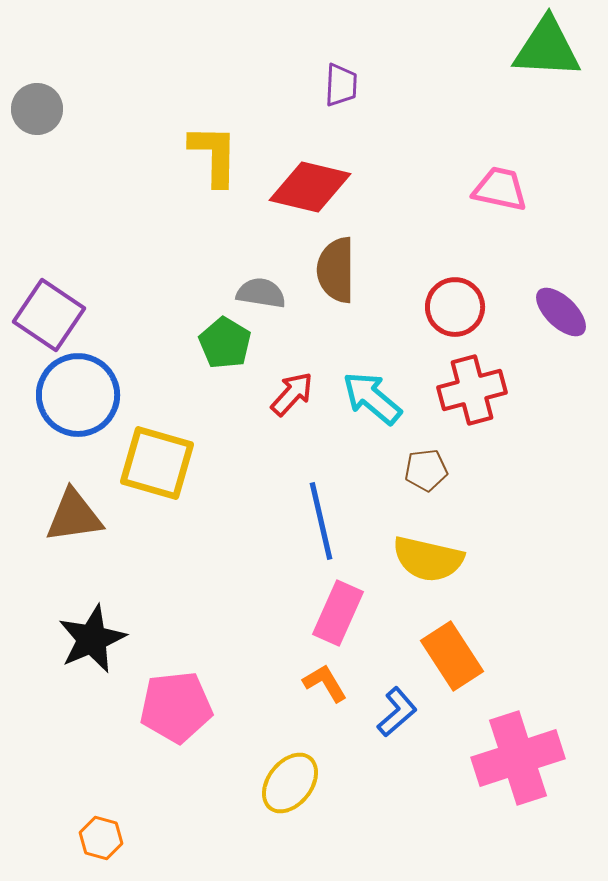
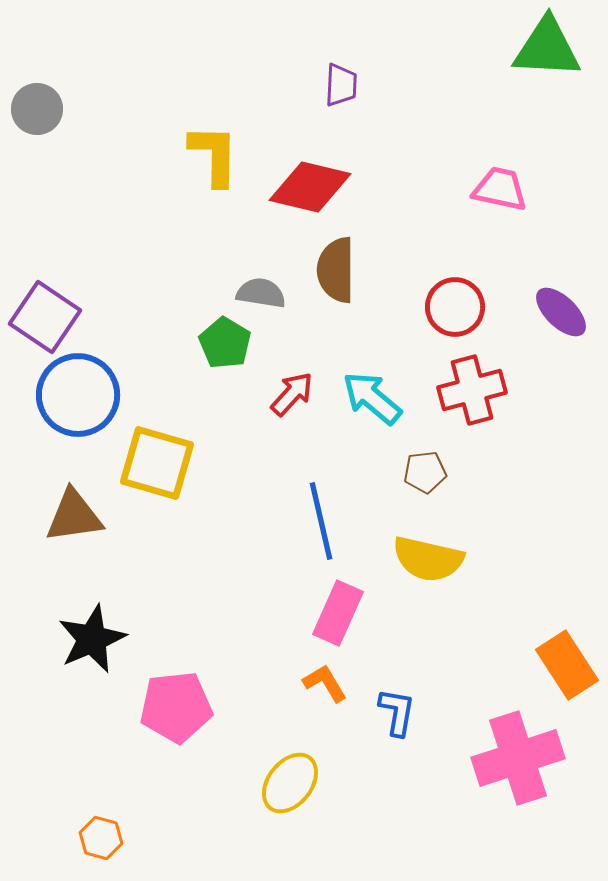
purple square: moved 4 px left, 2 px down
brown pentagon: moved 1 px left, 2 px down
orange rectangle: moved 115 px right, 9 px down
blue L-shape: rotated 39 degrees counterclockwise
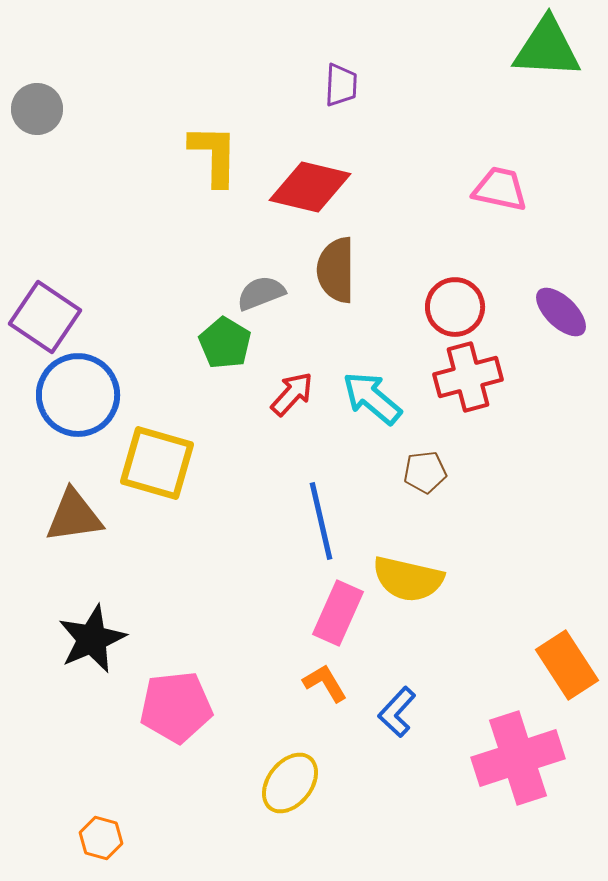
gray semicircle: rotated 30 degrees counterclockwise
red cross: moved 4 px left, 13 px up
yellow semicircle: moved 20 px left, 20 px down
blue L-shape: rotated 147 degrees counterclockwise
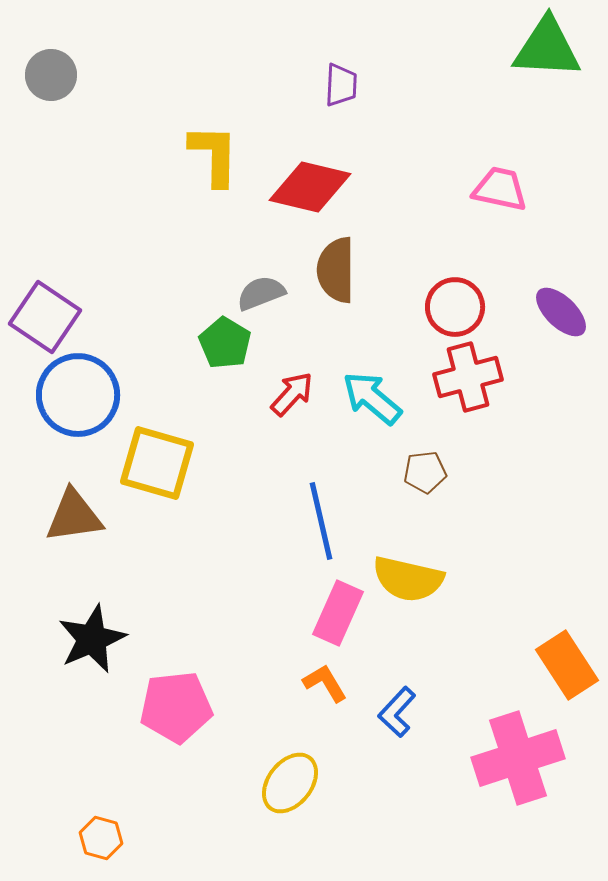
gray circle: moved 14 px right, 34 px up
